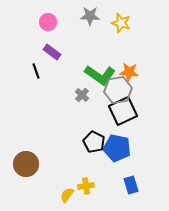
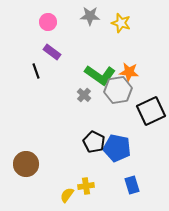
gray cross: moved 2 px right
black square: moved 28 px right
blue rectangle: moved 1 px right
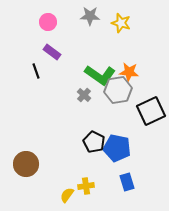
blue rectangle: moved 5 px left, 3 px up
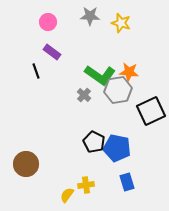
yellow cross: moved 1 px up
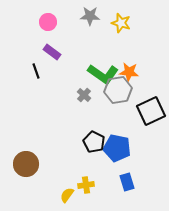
green L-shape: moved 3 px right, 1 px up
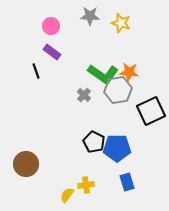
pink circle: moved 3 px right, 4 px down
blue pentagon: rotated 12 degrees counterclockwise
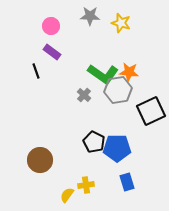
brown circle: moved 14 px right, 4 px up
